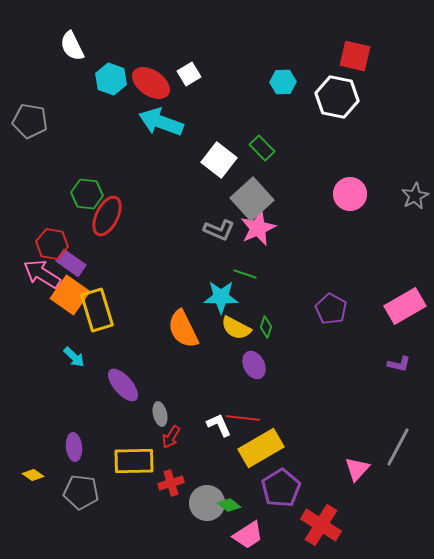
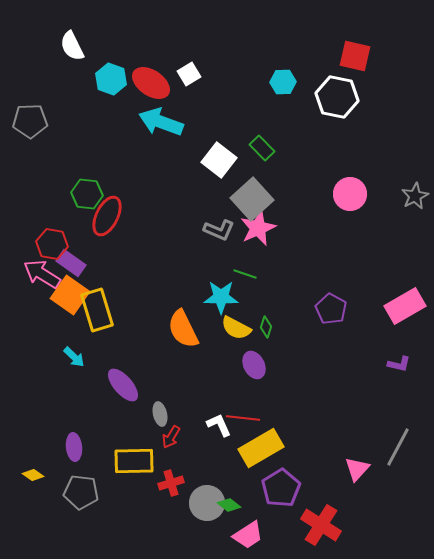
gray pentagon at (30, 121): rotated 12 degrees counterclockwise
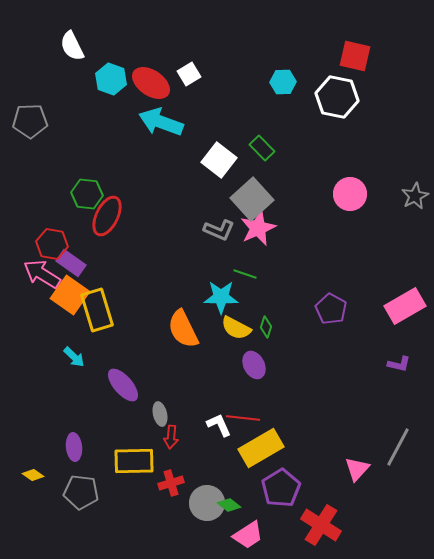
red arrow at (171, 437): rotated 25 degrees counterclockwise
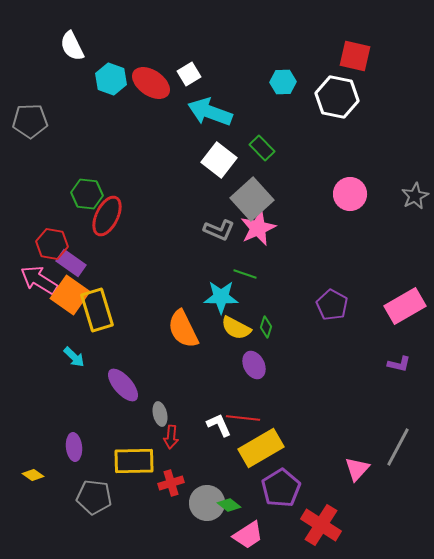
cyan arrow at (161, 122): moved 49 px right, 10 px up
pink arrow at (42, 274): moved 3 px left, 6 px down
purple pentagon at (331, 309): moved 1 px right, 4 px up
gray pentagon at (81, 492): moved 13 px right, 5 px down
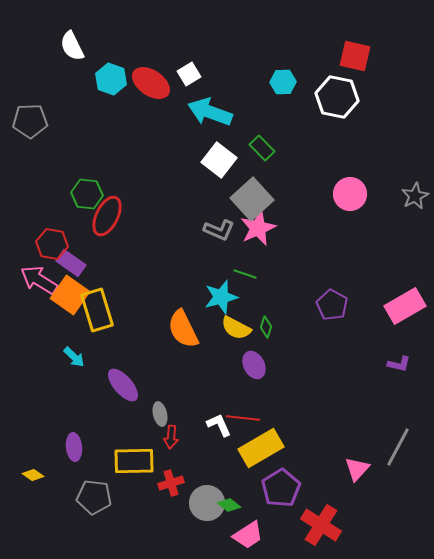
cyan star at (221, 297): rotated 16 degrees counterclockwise
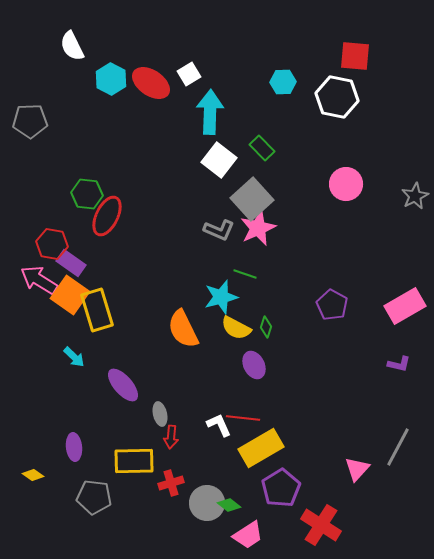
red square at (355, 56): rotated 8 degrees counterclockwise
cyan hexagon at (111, 79): rotated 8 degrees clockwise
cyan arrow at (210, 112): rotated 72 degrees clockwise
pink circle at (350, 194): moved 4 px left, 10 px up
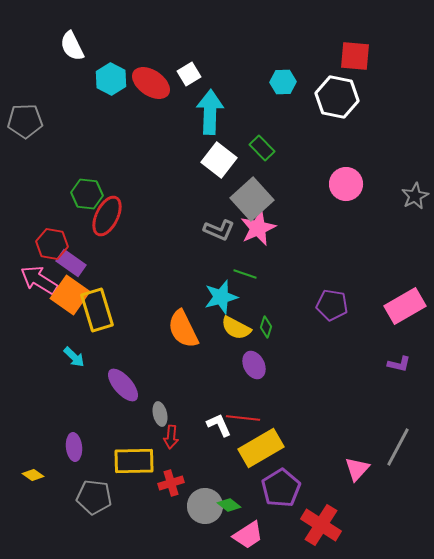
gray pentagon at (30, 121): moved 5 px left
purple pentagon at (332, 305): rotated 20 degrees counterclockwise
gray circle at (207, 503): moved 2 px left, 3 px down
